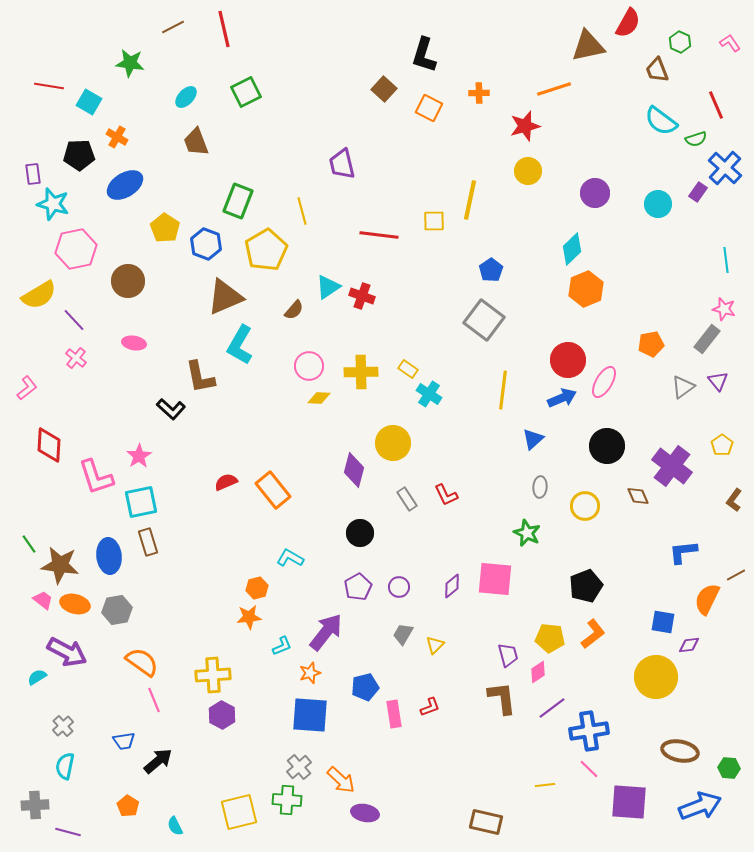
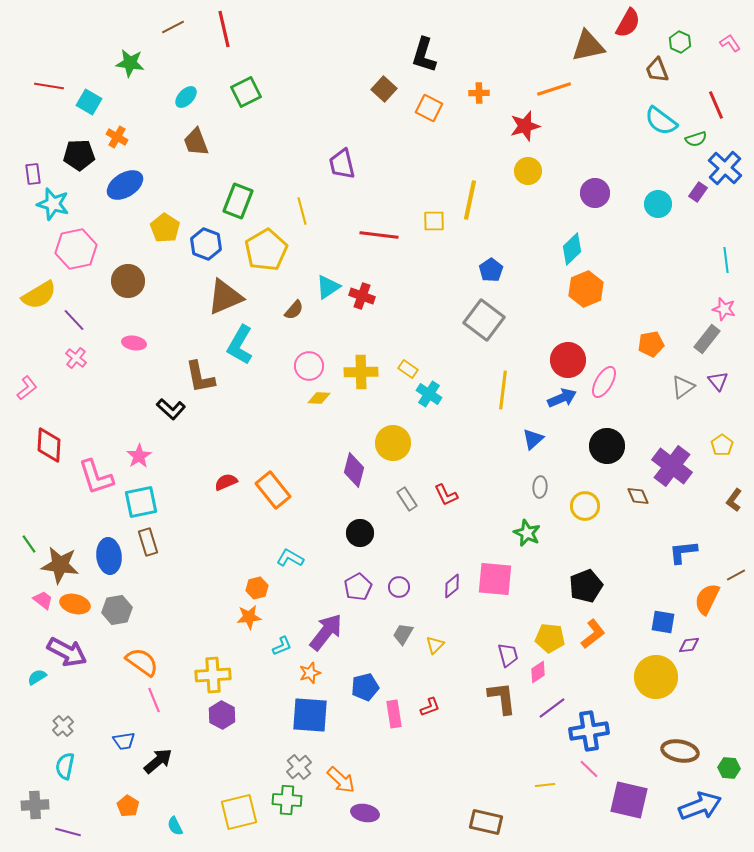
purple square at (629, 802): moved 2 px up; rotated 9 degrees clockwise
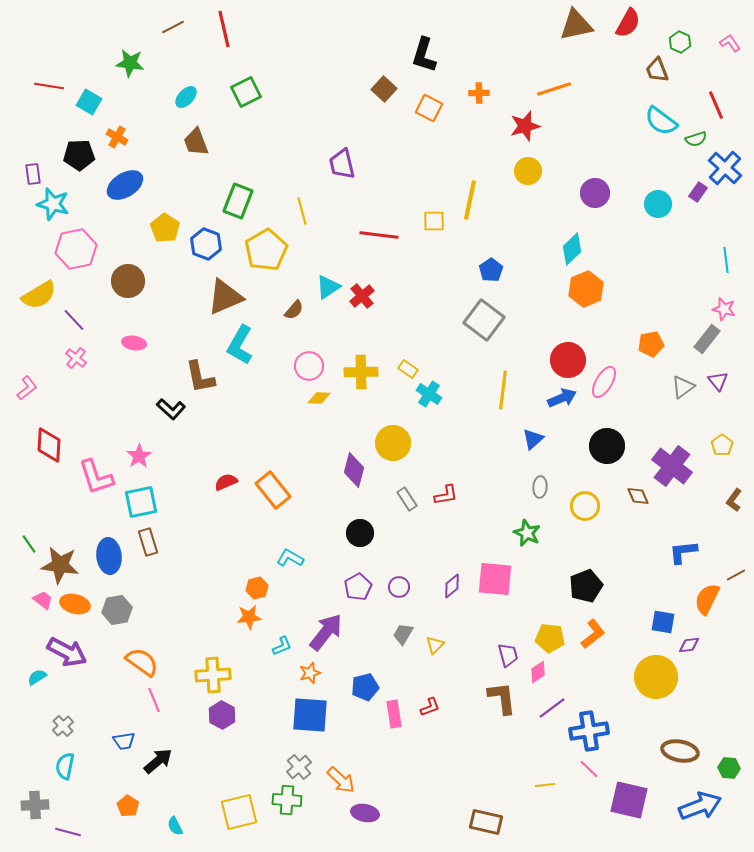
brown triangle at (588, 46): moved 12 px left, 21 px up
red cross at (362, 296): rotated 30 degrees clockwise
red L-shape at (446, 495): rotated 75 degrees counterclockwise
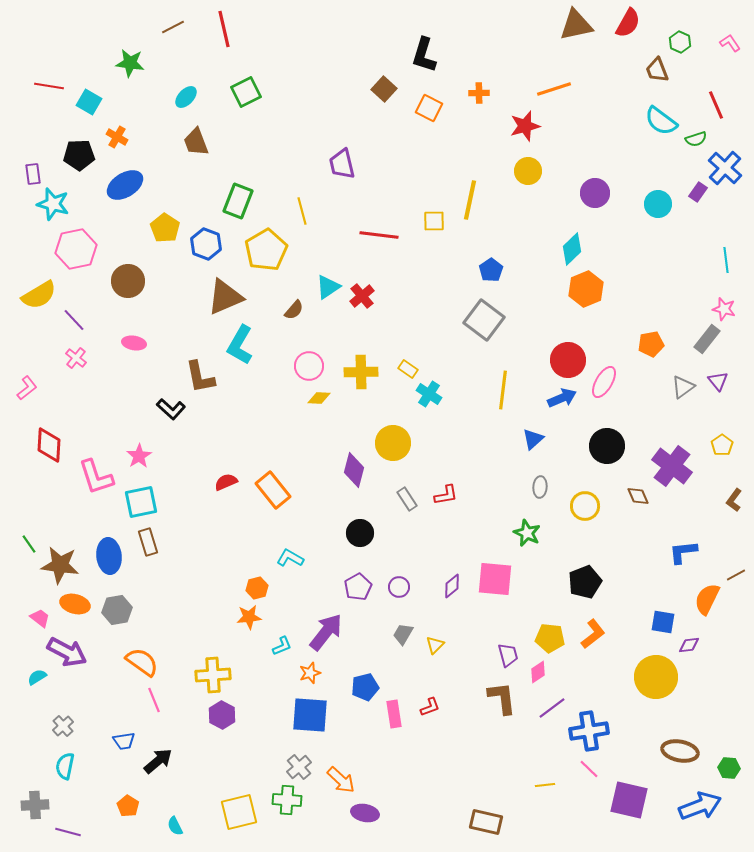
black pentagon at (586, 586): moved 1 px left, 4 px up
pink trapezoid at (43, 600): moved 3 px left, 18 px down
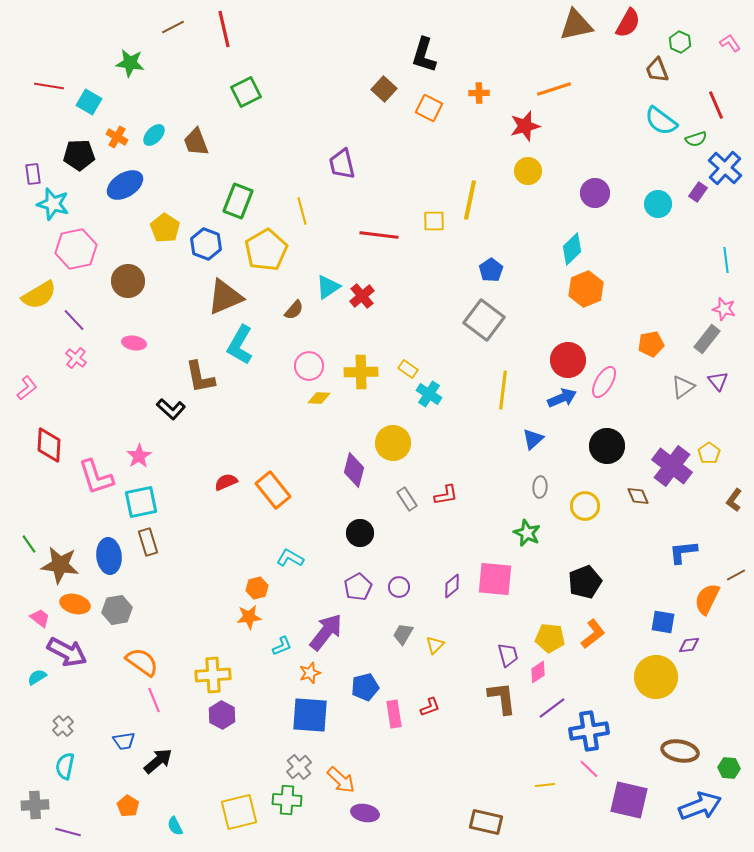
cyan ellipse at (186, 97): moved 32 px left, 38 px down
yellow pentagon at (722, 445): moved 13 px left, 8 px down
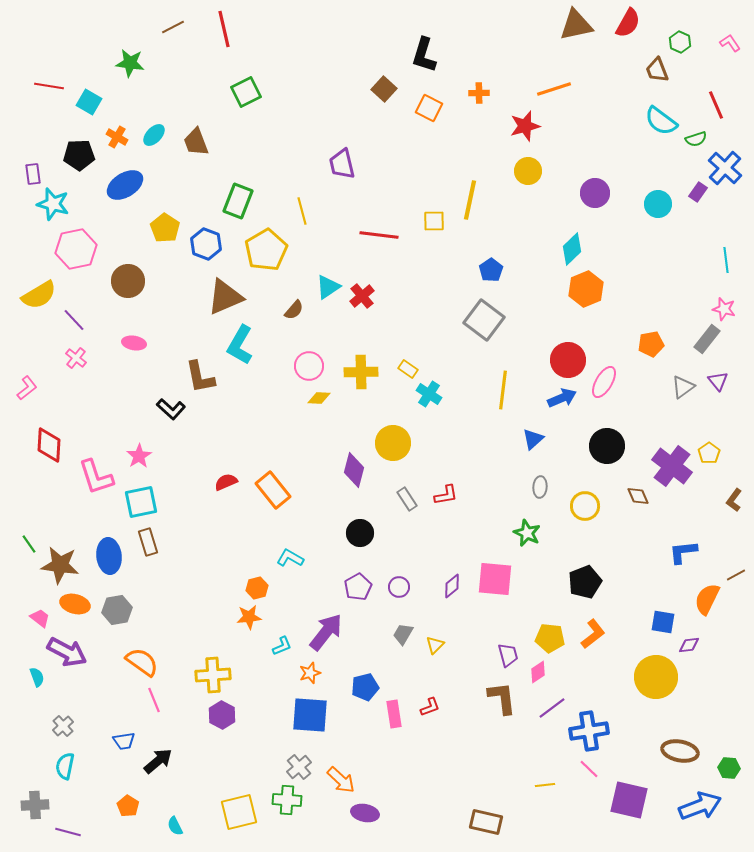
cyan semicircle at (37, 677): rotated 102 degrees clockwise
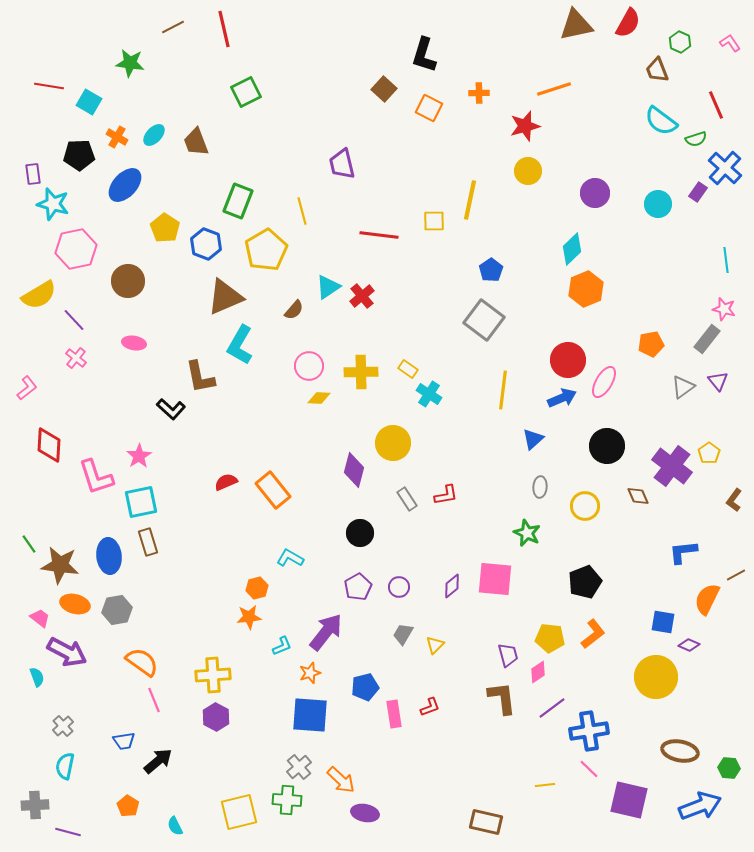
blue ellipse at (125, 185): rotated 15 degrees counterclockwise
purple diamond at (689, 645): rotated 30 degrees clockwise
purple hexagon at (222, 715): moved 6 px left, 2 px down
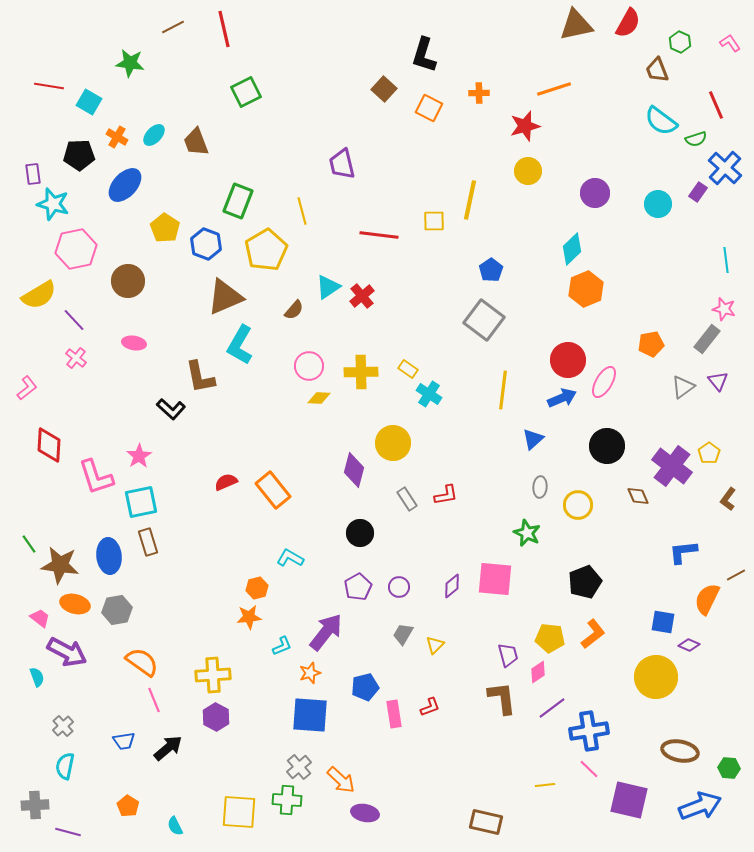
brown L-shape at (734, 500): moved 6 px left, 1 px up
yellow circle at (585, 506): moved 7 px left, 1 px up
black arrow at (158, 761): moved 10 px right, 13 px up
yellow square at (239, 812): rotated 18 degrees clockwise
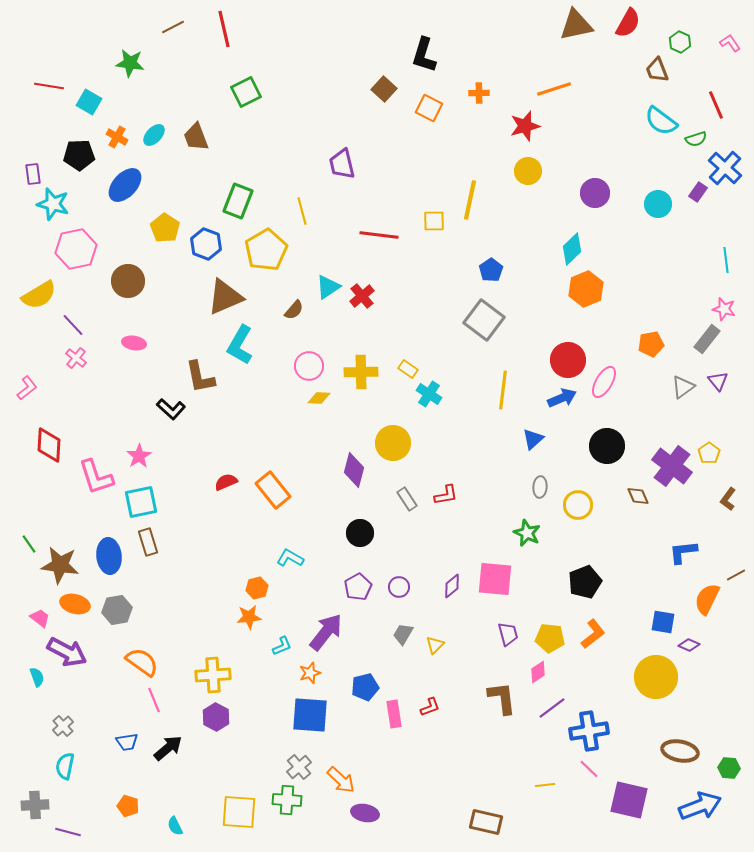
brown trapezoid at (196, 142): moved 5 px up
purple line at (74, 320): moved 1 px left, 5 px down
purple trapezoid at (508, 655): moved 21 px up
blue trapezoid at (124, 741): moved 3 px right, 1 px down
orange pentagon at (128, 806): rotated 15 degrees counterclockwise
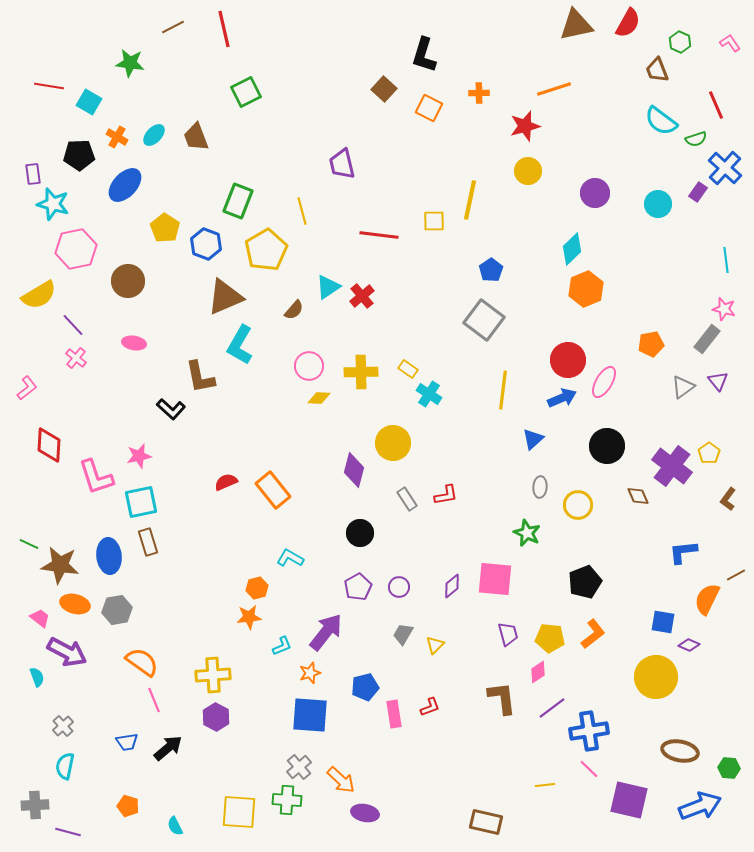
pink star at (139, 456): rotated 20 degrees clockwise
green line at (29, 544): rotated 30 degrees counterclockwise
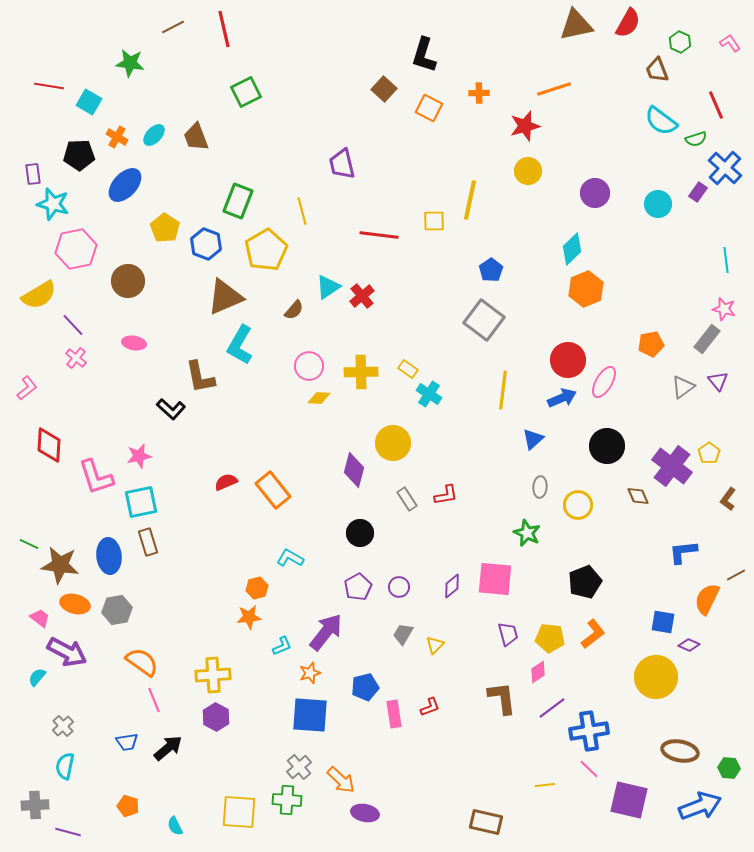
cyan semicircle at (37, 677): rotated 120 degrees counterclockwise
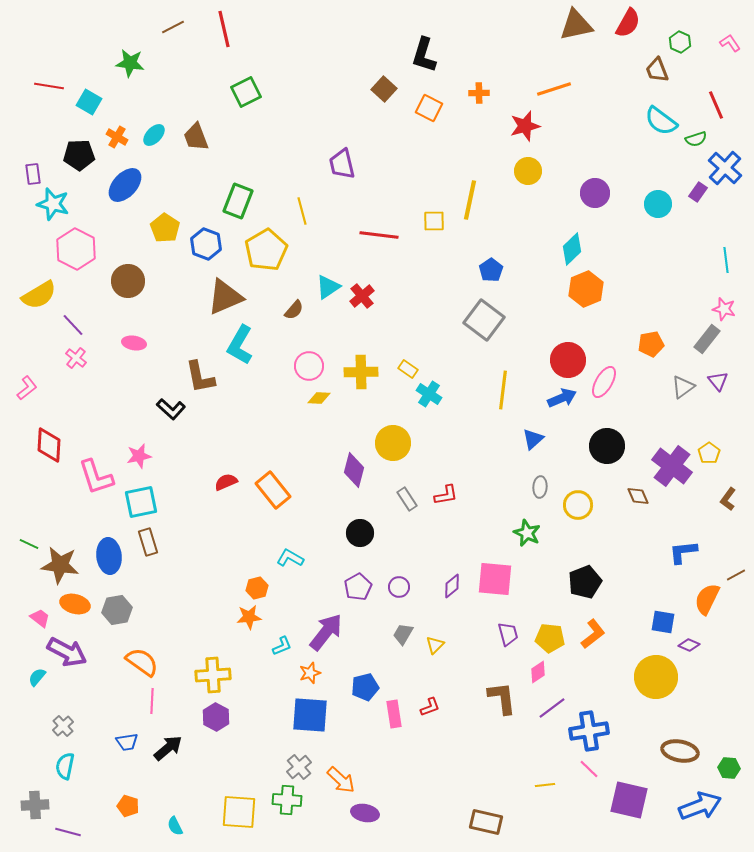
pink hexagon at (76, 249): rotated 21 degrees counterclockwise
pink line at (154, 700): moved 2 px left, 1 px down; rotated 25 degrees clockwise
